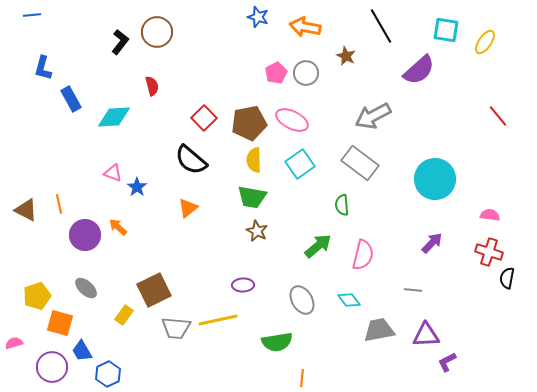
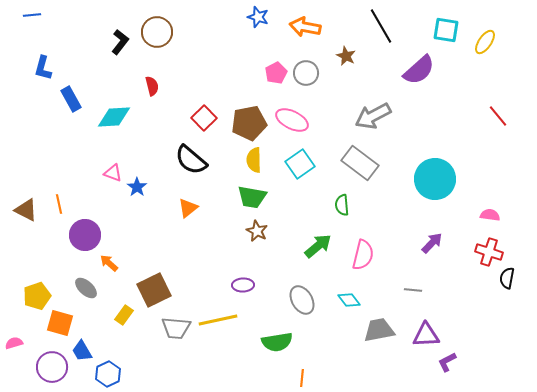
orange arrow at (118, 227): moved 9 px left, 36 px down
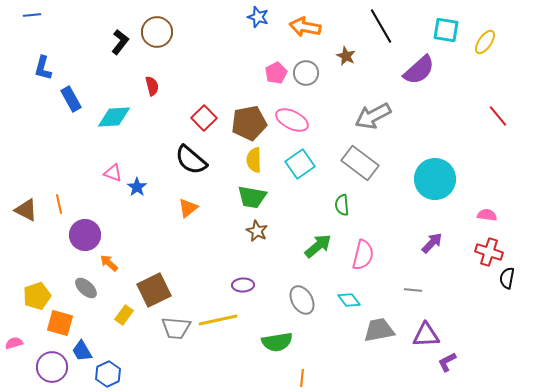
pink semicircle at (490, 215): moved 3 px left
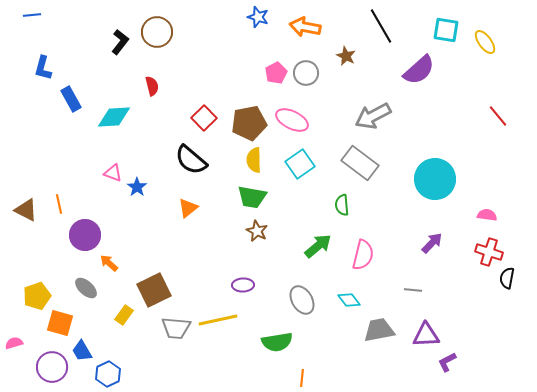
yellow ellipse at (485, 42): rotated 70 degrees counterclockwise
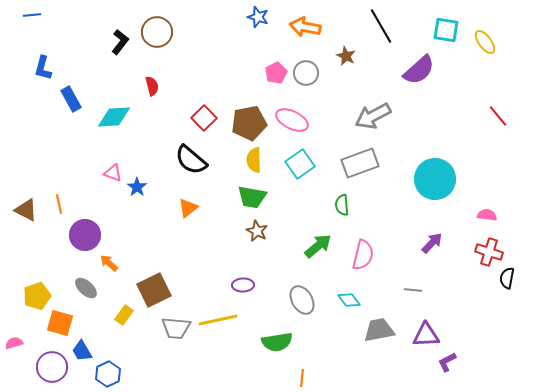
gray rectangle at (360, 163): rotated 57 degrees counterclockwise
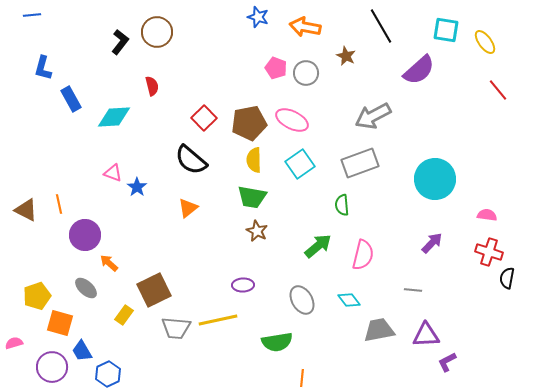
pink pentagon at (276, 73): moved 5 px up; rotated 25 degrees counterclockwise
red line at (498, 116): moved 26 px up
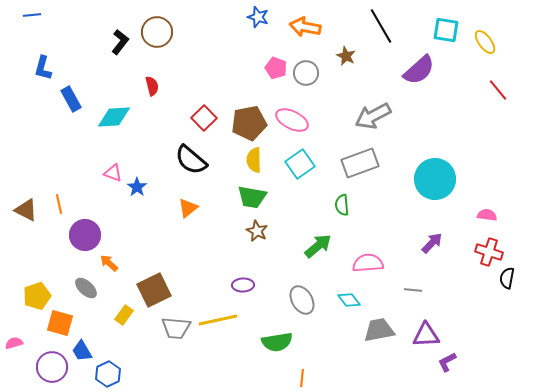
pink semicircle at (363, 255): moved 5 px right, 8 px down; rotated 108 degrees counterclockwise
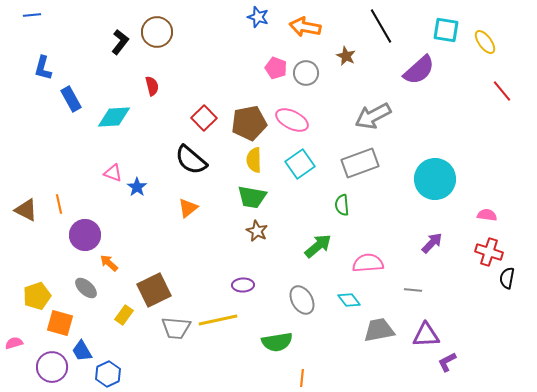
red line at (498, 90): moved 4 px right, 1 px down
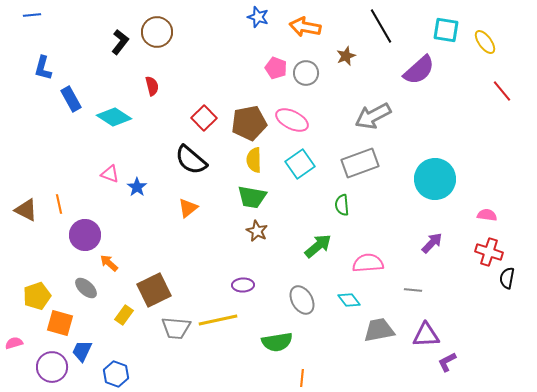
brown star at (346, 56): rotated 24 degrees clockwise
cyan diamond at (114, 117): rotated 36 degrees clockwise
pink triangle at (113, 173): moved 3 px left, 1 px down
blue trapezoid at (82, 351): rotated 55 degrees clockwise
blue hexagon at (108, 374): moved 8 px right; rotated 15 degrees counterclockwise
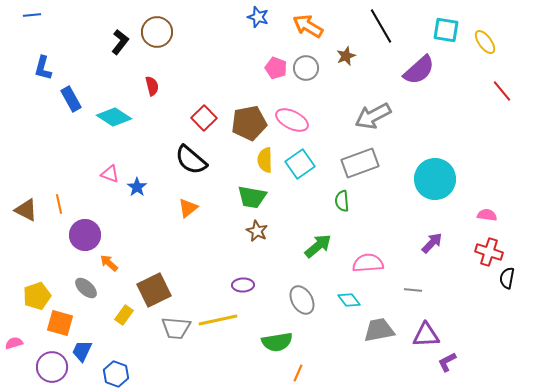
orange arrow at (305, 27): moved 3 px right, 1 px up; rotated 20 degrees clockwise
gray circle at (306, 73): moved 5 px up
yellow semicircle at (254, 160): moved 11 px right
green semicircle at (342, 205): moved 4 px up
orange line at (302, 378): moved 4 px left, 5 px up; rotated 18 degrees clockwise
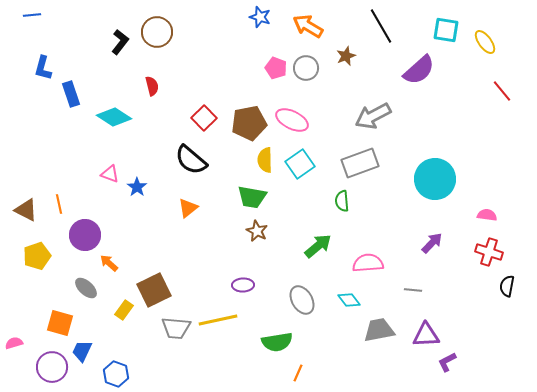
blue star at (258, 17): moved 2 px right
blue rectangle at (71, 99): moved 5 px up; rotated 10 degrees clockwise
black semicircle at (507, 278): moved 8 px down
yellow pentagon at (37, 296): moved 40 px up
yellow rectangle at (124, 315): moved 5 px up
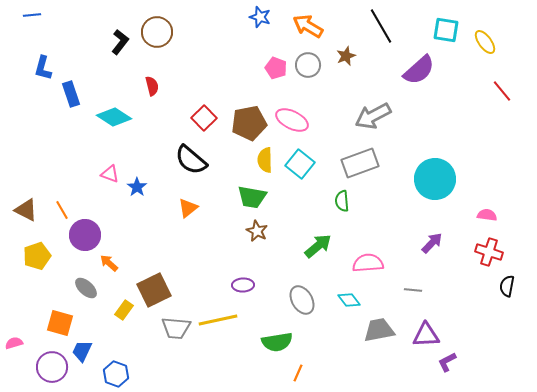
gray circle at (306, 68): moved 2 px right, 3 px up
cyan square at (300, 164): rotated 16 degrees counterclockwise
orange line at (59, 204): moved 3 px right, 6 px down; rotated 18 degrees counterclockwise
